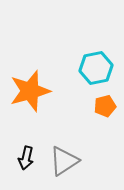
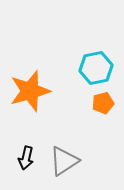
orange pentagon: moved 2 px left, 3 px up
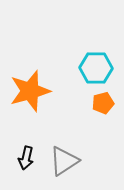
cyan hexagon: rotated 12 degrees clockwise
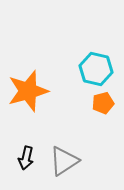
cyan hexagon: moved 1 px down; rotated 12 degrees clockwise
orange star: moved 2 px left
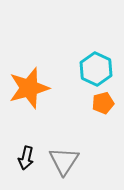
cyan hexagon: rotated 12 degrees clockwise
orange star: moved 1 px right, 3 px up
gray triangle: rotated 24 degrees counterclockwise
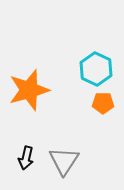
orange star: moved 2 px down
orange pentagon: rotated 15 degrees clockwise
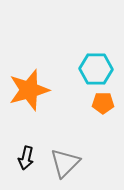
cyan hexagon: rotated 24 degrees counterclockwise
gray triangle: moved 1 px right, 2 px down; rotated 12 degrees clockwise
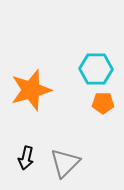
orange star: moved 2 px right
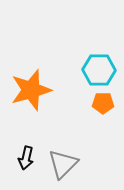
cyan hexagon: moved 3 px right, 1 px down
gray triangle: moved 2 px left, 1 px down
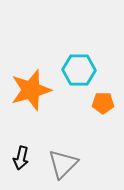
cyan hexagon: moved 20 px left
black arrow: moved 5 px left
